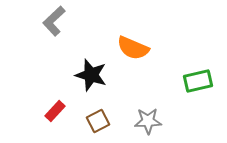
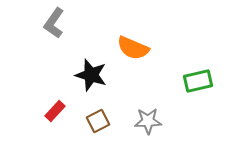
gray L-shape: moved 2 px down; rotated 12 degrees counterclockwise
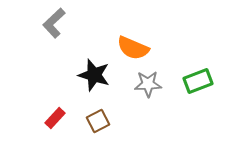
gray L-shape: rotated 12 degrees clockwise
black star: moved 3 px right
green rectangle: rotated 8 degrees counterclockwise
red rectangle: moved 7 px down
gray star: moved 37 px up
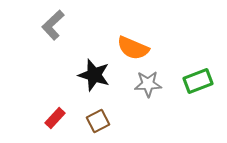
gray L-shape: moved 1 px left, 2 px down
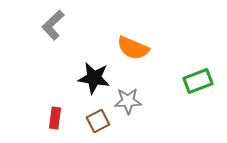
black star: moved 3 px down; rotated 8 degrees counterclockwise
gray star: moved 20 px left, 17 px down
red rectangle: rotated 35 degrees counterclockwise
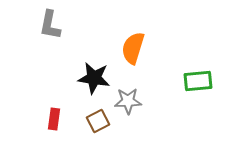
gray L-shape: moved 3 px left; rotated 36 degrees counterclockwise
orange semicircle: rotated 84 degrees clockwise
green rectangle: rotated 16 degrees clockwise
red rectangle: moved 1 px left, 1 px down
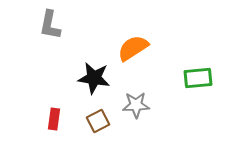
orange semicircle: rotated 40 degrees clockwise
green rectangle: moved 3 px up
gray star: moved 8 px right, 4 px down
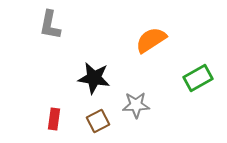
orange semicircle: moved 18 px right, 8 px up
green rectangle: rotated 24 degrees counterclockwise
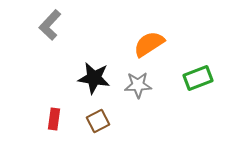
gray L-shape: rotated 32 degrees clockwise
orange semicircle: moved 2 px left, 4 px down
green rectangle: rotated 8 degrees clockwise
gray star: moved 2 px right, 20 px up
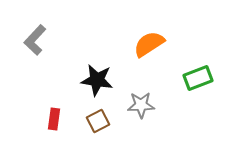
gray L-shape: moved 15 px left, 15 px down
black star: moved 3 px right, 2 px down
gray star: moved 3 px right, 20 px down
